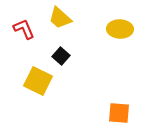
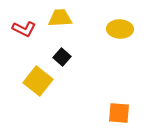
yellow trapezoid: rotated 135 degrees clockwise
red L-shape: rotated 140 degrees clockwise
black square: moved 1 px right, 1 px down
yellow square: rotated 12 degrees clockwise
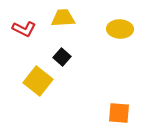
yellow trapezoid: moved 3 px right
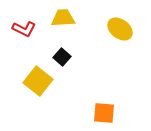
yellow ellipse: rotated 35 degrees clockwise
orange square: moved 15 px left
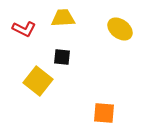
black square: rotated 36 degrees counterclockwise
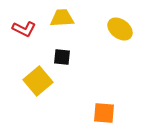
yellow trapezoid: moved 1 px left
yellow square: rotated 12 degrees clockwise
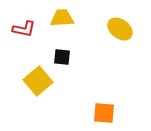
red L-shape: rotated 15 degrees counterclockwise
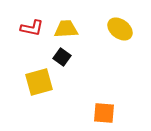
yellow trapezoid: moved 4 px right, 11 px down
red L-shape: moved 8 px right, 1 px up
black square: rotated 30 degrees clockwise
yellow square: moved 1 px right, 1 px down; rotated 24 degrees clockwise
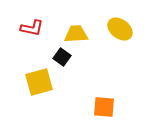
yellow trapezoid: moved 10 px right, 5 px down
orange square: moved 6 px up
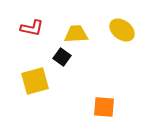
yellow ellipse: moved 2 px right, 1 px down
yellow square: moved 4 px left, 1 px up
